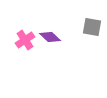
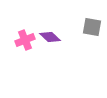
pink cross: rotated 12 degrees clockwise
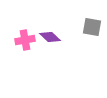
pink cross: rotated 12 degrees clockwise
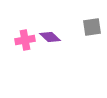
gray square: rotated 18 degrees counterclockwise
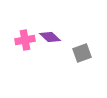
gray square: moved 10 px left, 26 px down; rotated 12 degrees counterclockwise
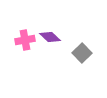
gray square: rotated 24 degrees counterclockwise
